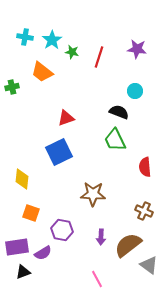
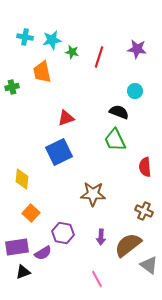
cyan star: rotated 24 degrees clockwise
orange trapezoid: rotated 40 degrees clockwise
orange square: rotated 24 degrees clockwise
purple hexagon: moved 1 px right, 3 px down
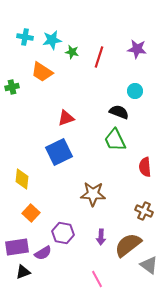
orange trapezoid: rotated 45 degrees counterclockwise
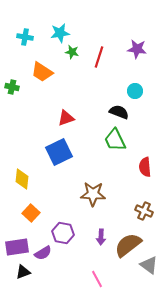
cyan star: moved 8 px right, 7 px up
green cross: rotated 24 degrees clockwise
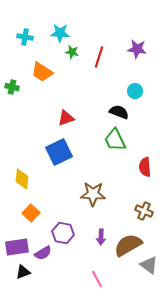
cyan star: rotated 12 degrees clockwise
brown semicircle: rotated 8 degrees clockwise
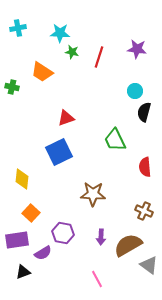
cyan cross: moved 7 px left, 9 px up; rotated 21 degrees counterclockwise
black semicircle: moved 25 px right; rotated 96 degrees counterclockwise
purple rectangle: moved 7 px up
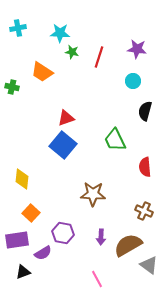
cyan circle: moved 2 px left, 10 px up
black semicircle: moved 1 px right, 1 px up
blue square: moved 4 px right, 7 px up; rotated 24 degrees counterclockwise
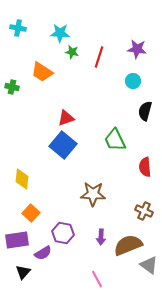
cyan cross: rotated 21 degrees clockwise
brown semicircle: rotated 8 degrees clockwise
black triangle: rotated 28 degrees counterclockwise
